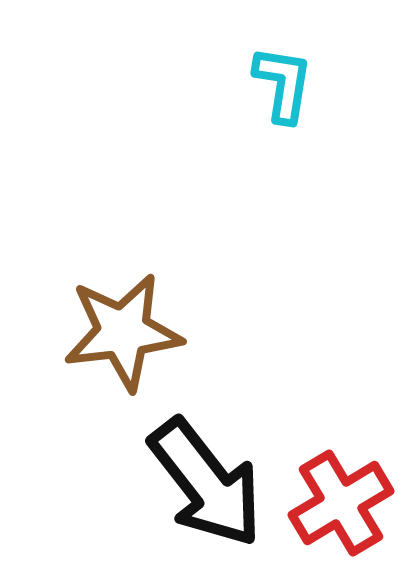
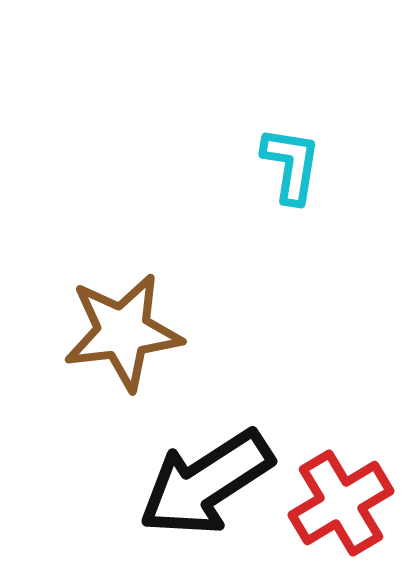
cyan L-shape: moved 8 px right, 81 px down
black arrow: rotated 95 degrees clockwise
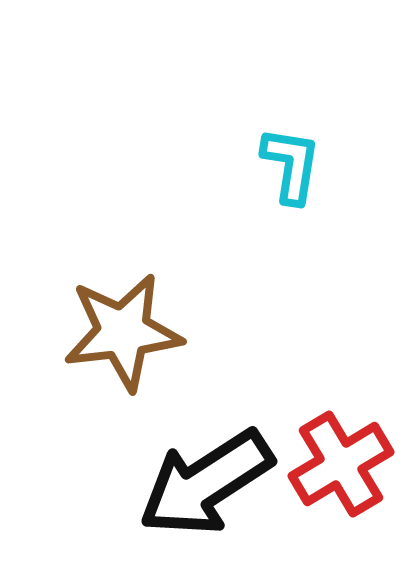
red cross: moved 39 px up
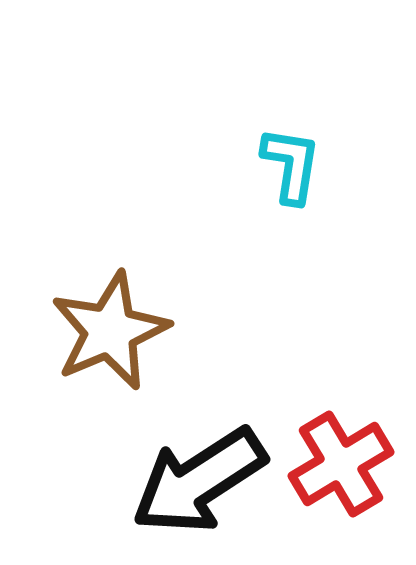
brown star: moved 13 px left, 1 px up; rotated 16 degrees counterclockwise
black arrow: moved 7 px left, 2 px up
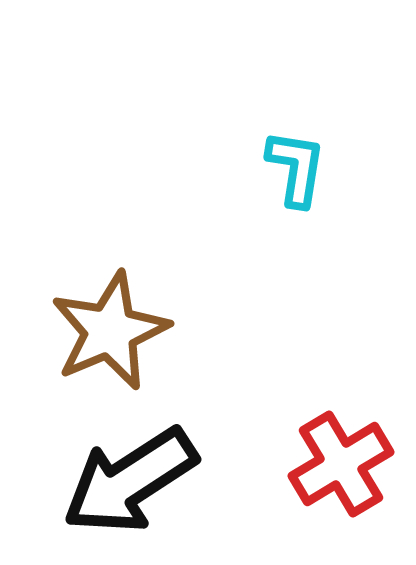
cyan L-shape: moved 5 px right, 3 px down
black arrow: moved 69 px left
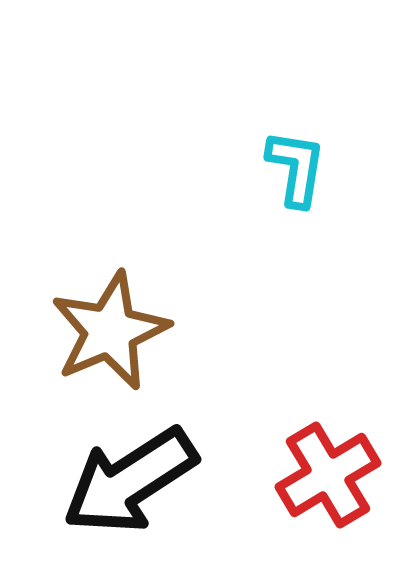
red cross: moved 13 px left, 11 px down
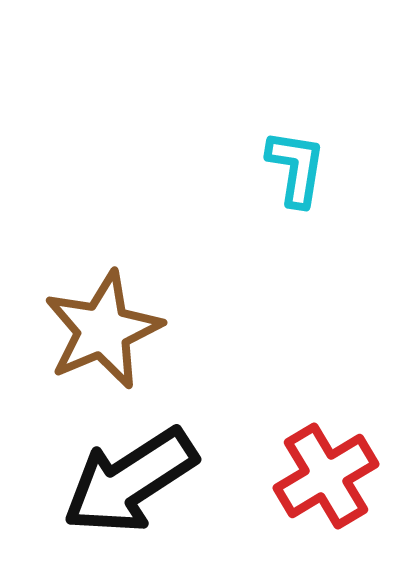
brown star: moved 7 px left, 1 px up
red cross: moved 2 px left, 1 px down
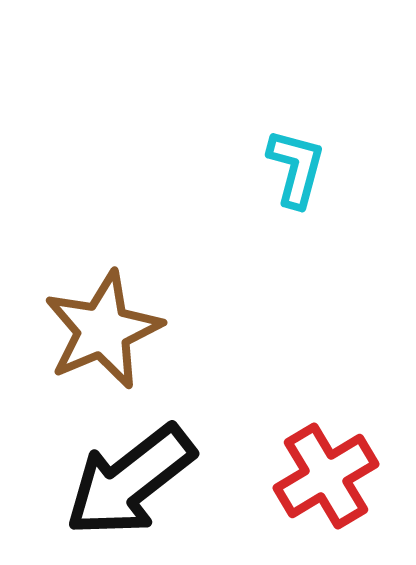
cyan L-shape: rotated 6 degrees clockwise
black arrow: rotated 5 degrees counterclockwise
